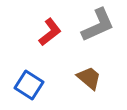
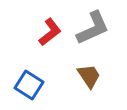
gray L-shape: moved 5 px left, 3 px down
brown trapezoid: moved 2 px up; rotated 16 degrees clockwise
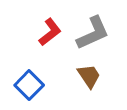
gray L-shape: moved 5 px down
blue square: rotated 12 degrees clockwise
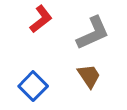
red L-shape: moved 9 px left, 13 px up
blue square: moved 4 px right, 1 px down
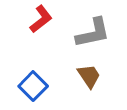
gray L-shape: rotated 12 degrees clockwise
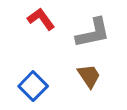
red L-shape: rotated 88 degrees counterclockwise
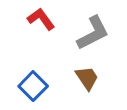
gray L-shape: rotated 15 degrees counterclockwise
brown trapezoid: moved 2 px left, 2 px down
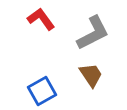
brown trapezoid: moved 4 px right, 3 px up
blue square: moved 9 px right, 5 px down; rotated 16 degrees clockwise
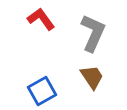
gray L-shape: rotated 39 degrees counterclockwise
brown trapezoid: moved 1 px right, 2 px down
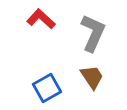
red L-shape: rotated 12 degrees counterclockwise
blue square: moved 5 px right, 3 px up
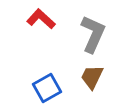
gray L-shape: moved 1 px down
brown trapezoid: rotated 120 degrees counterclockwise
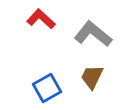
gray L-shape: rotated 75 degrees counterclockwise
